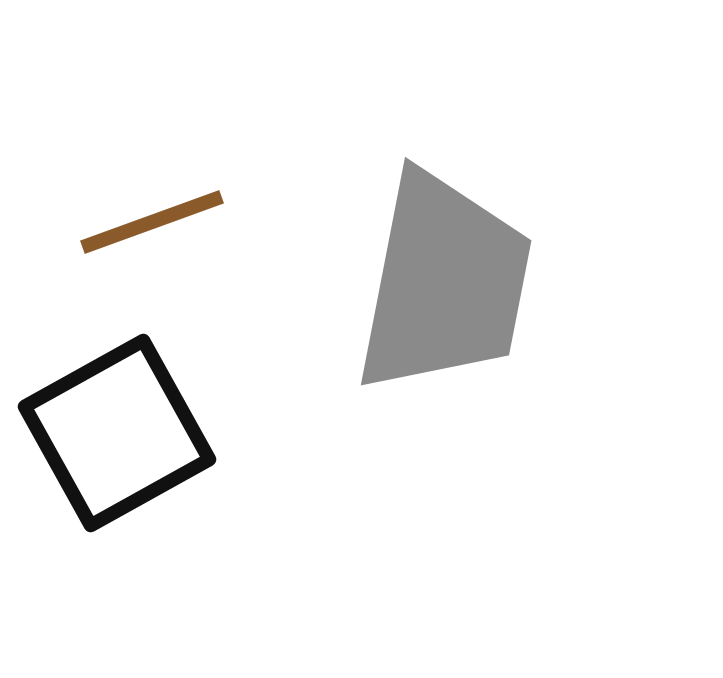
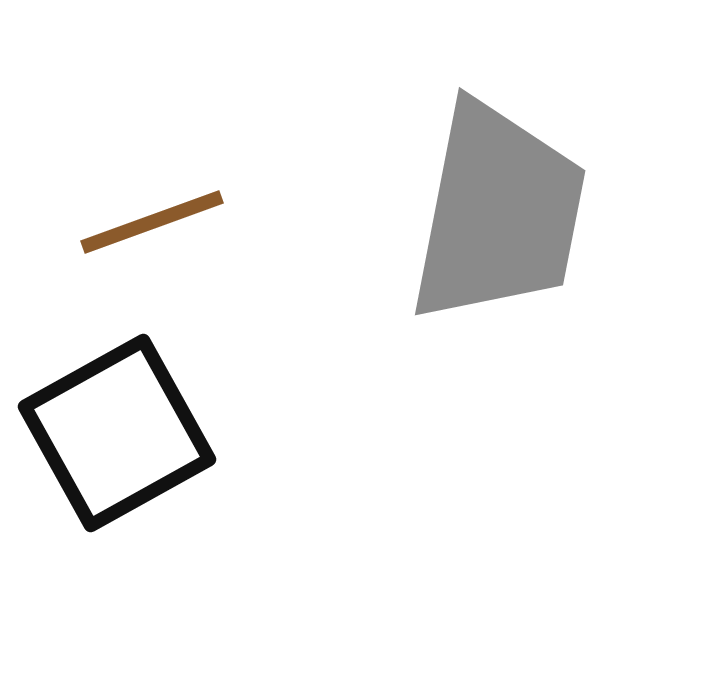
gray trapezoid: moved 54 px right, 70 px up
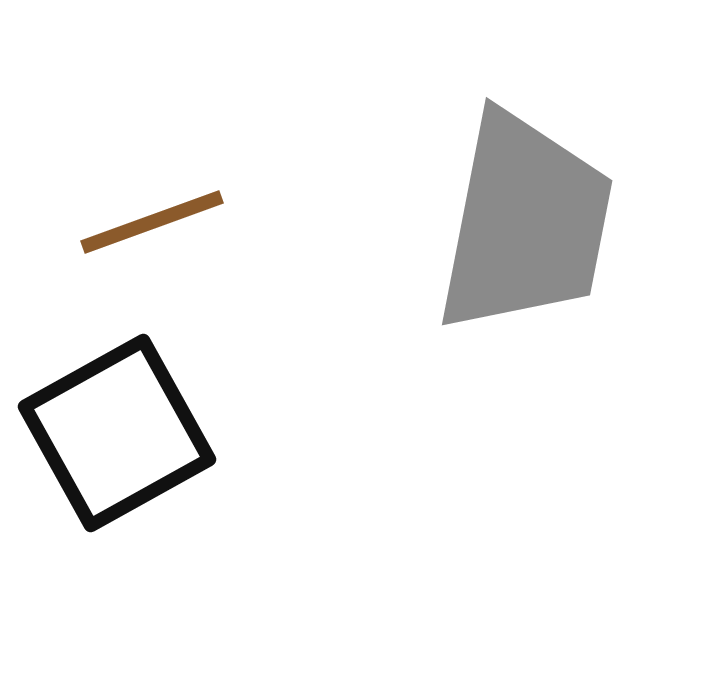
gray trapezoid: moved 27 px right, 10 px down
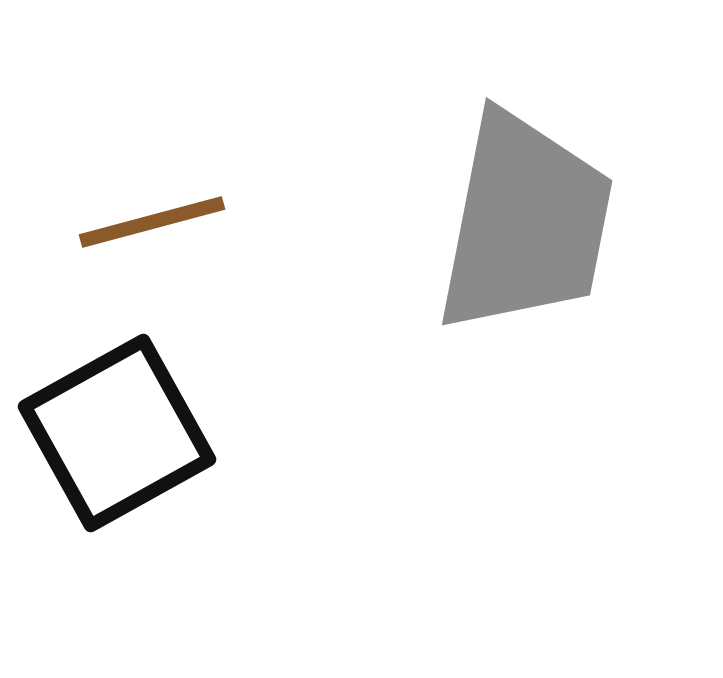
brown line: rotated 5 degrees clockwise
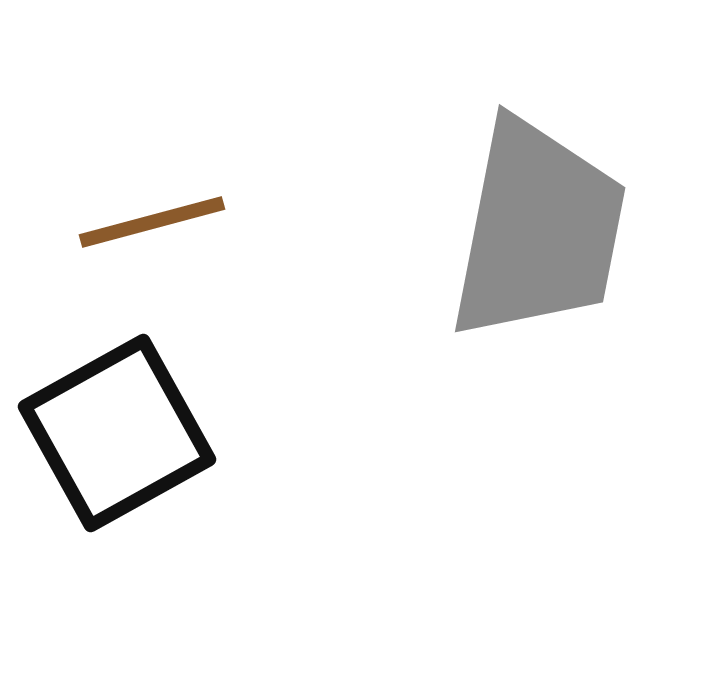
gray trapezoid: moved 13 px right, 7 px down
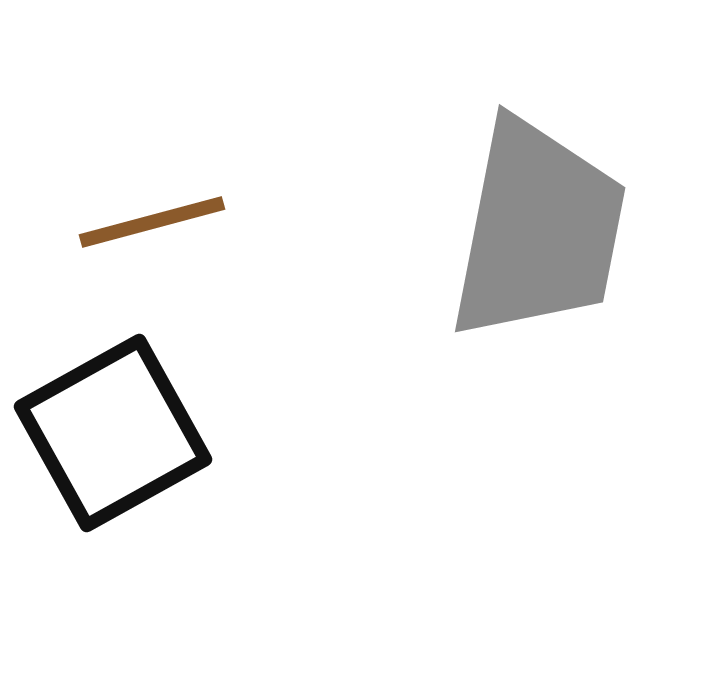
black square: moved 4 px left
